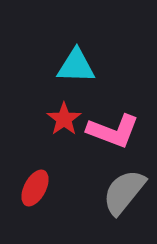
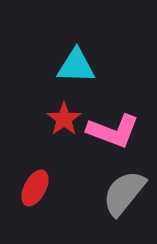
gray semicircle: moved 1 px down
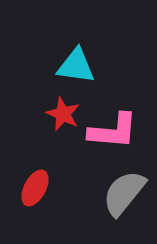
cyan triangle: rotated 6 degrees clockwise
red star: moved 1 px left, 5 px up; rotated 12 degrees counterclockwise
pink L-shape: rotated 16 degrees counterclockwise
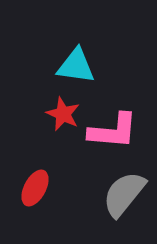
gray semicircle: moved 1 px down
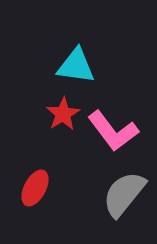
red star: rotated 16 degrees clockwise
pink L-shape: rotated 48 degrees clockwise
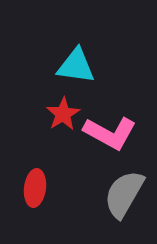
pink L-shape: moved 3 px left, 2 px down; rotated 24 degrees counterclockwise
red ellipse: rotated 21 degrees counterclockwise
gray semicircle: rotated 9 degrees counterclockwise
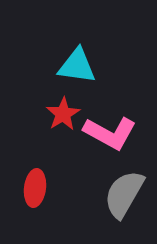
cyan triangle: moved 1 px right
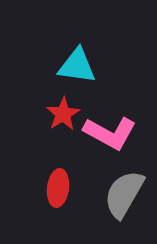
red ellipse: moved 23 px right
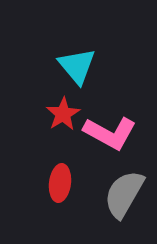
cyan triangle: rotated 42 degrees clockwise
red ellipse: moved 2 px right, 5 px up
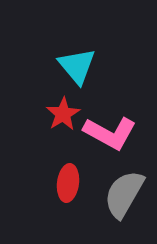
red ellipse: moved 8 px right
